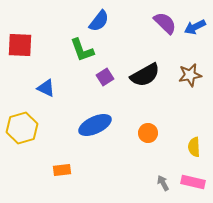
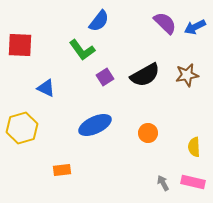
green L-shape: rotated 16 degrees counterclockwise
brown star: moved 3 px left
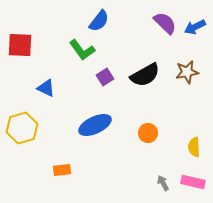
brown star: moved 3 px up
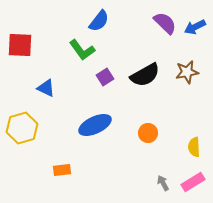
pink rectangle: rotated 45 degrees counterclockwise
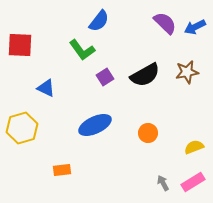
yellow semicircle: rotated 72 degrees clockwise
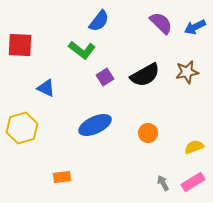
purple semicircle: moved 4 px left
green L-shape: rotated 16 degrees counterclockwise
orange rectangle: moved 7 px down
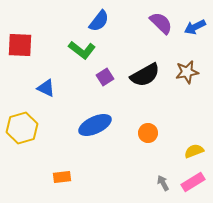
yellow semicircle: moved 4 px down
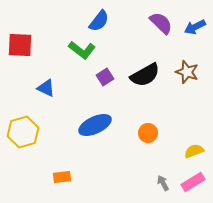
brown star: rotated 30 degrees clockwise
yellow hexagon: moved 1 px right, 4 px down
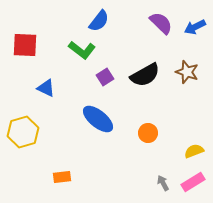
red square: moved 5 px right
blue ellipse: moved 3 px right, 6 px up; rotated 64 degrees clockwise
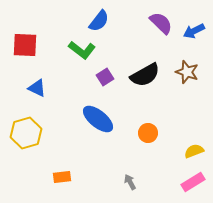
blue arrow: moved 1 px left, 4 px down
blue triangle: moved 9 px left
yellow hexagon: moved 3 px right, 1 px down
gray arrow: moved 33 px left, 1 px up
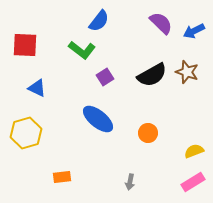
black semicircle: moved 7 px right
gray arrow: rotated 140 degrees counterclockwise
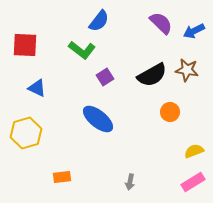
brown star: moved 2 px up; rotated 10 degrees counterclockwise
orange circle: moved 22 px right, 21 px up
